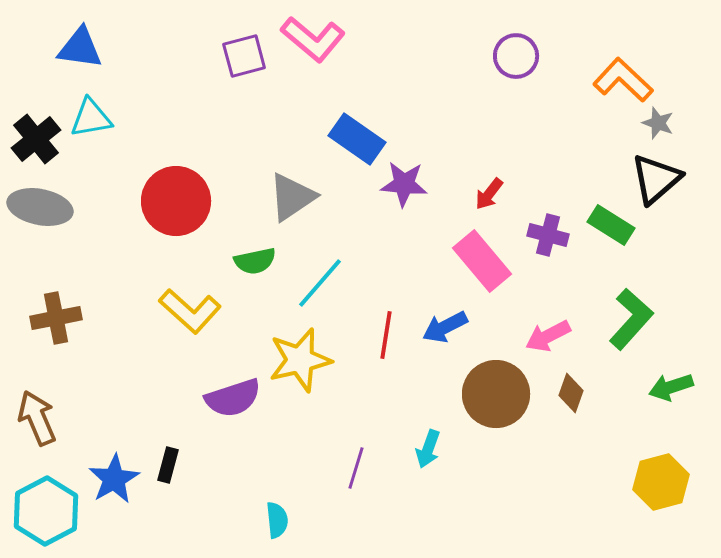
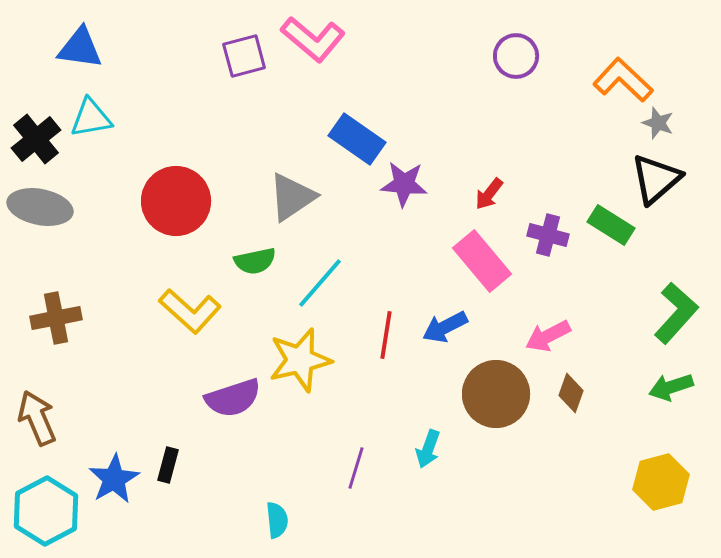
green L-shape: moved 45 px right, 6 px up
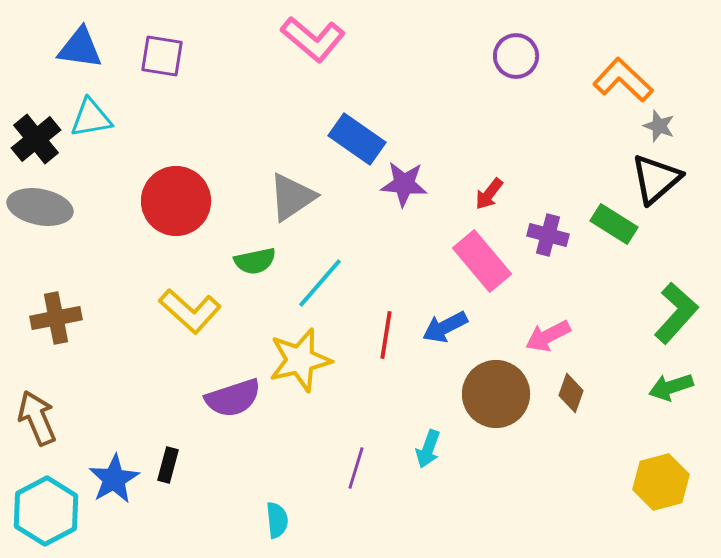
purple square: moved 82 px left; rotated 24 degrees clockwise
gray star: moved 1 px right, 3 px down
green rectangle: moved 3 px right, 1 px up
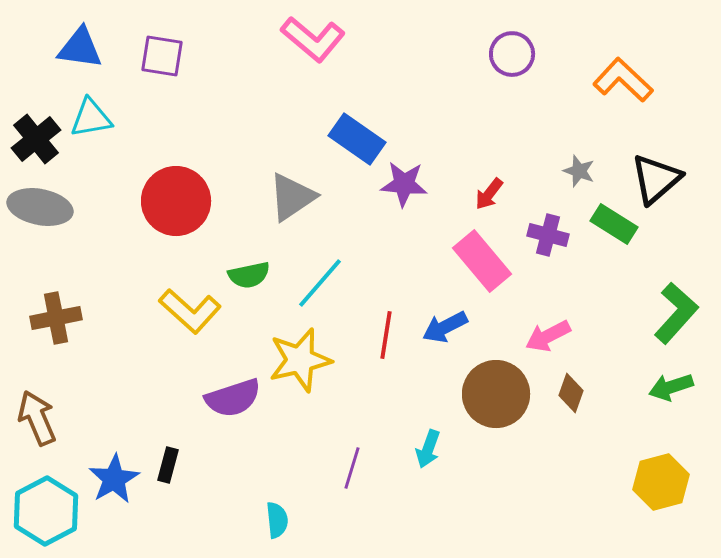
purple circle: moved 4 px left, 2 px up
gray star: moved 80 px left, 45 px down
green semicircle: moved 6 px left, 14 px down
purple line: moved 4 px left
